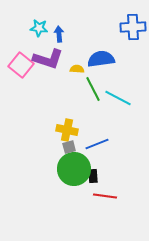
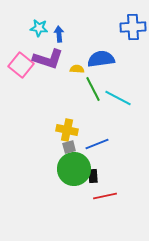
red line: rotated 20 degrees counterclockwise
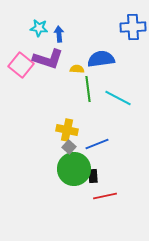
green line: moved 5 px left; rotated 20 degrees clockwise
gray square: rotated 32 degrees counterclockwise
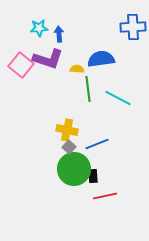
cyan star: rotated 12 degrees counterclockwise
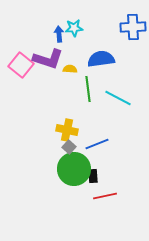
cyan star: moved 35 px right
yellow semicircle: moved 7 px left
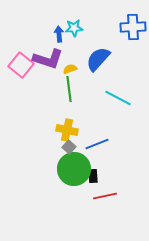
blue semicircle: moved 3 px left; rotated 40 degrees counterclockwise
yellow semicircle: rotated 24 degrees counterclockwise
green line: moved 19 px left
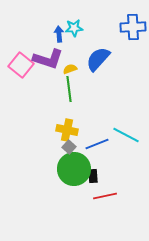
cyan line: moved 8 px right, 37 px down
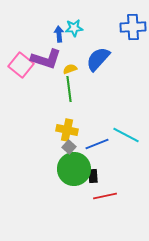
purple L-shape: moved 2 px left
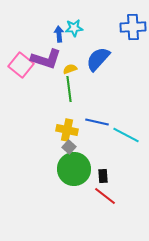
blue line: moved 22 px up; rotated 35 degrees clockwise
black rectangle: moved 10 px right
red line: rotated 50 degrees clockwise
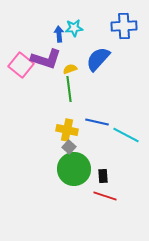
blue cross: moved 9 px left, 1 px up
red line: rotated 20 degrees counterclockwise
